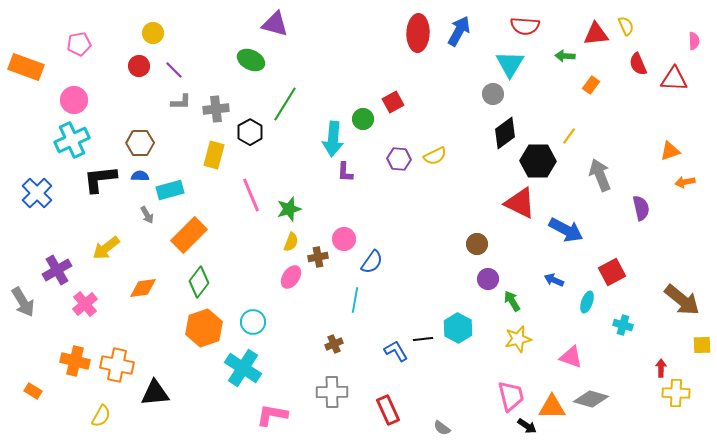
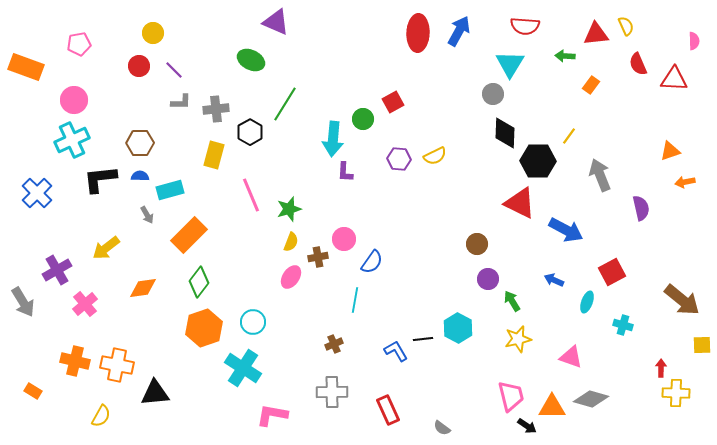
purple triangle at (275, 24): moved 1 px right, 2 px up; rotated 8 degrees clockwise
black diamond at (505, 133): rotated 52 degrees counterclockwise
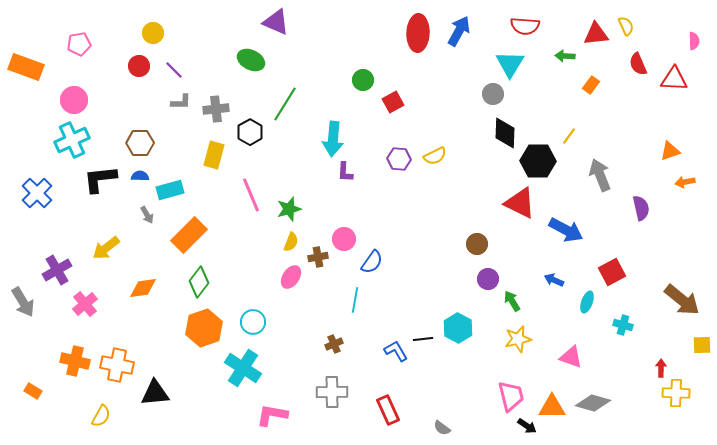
green circle at (363, 119): moved 39 px up
gray diamond at (591, 399): moved 2 px right, 4 px down
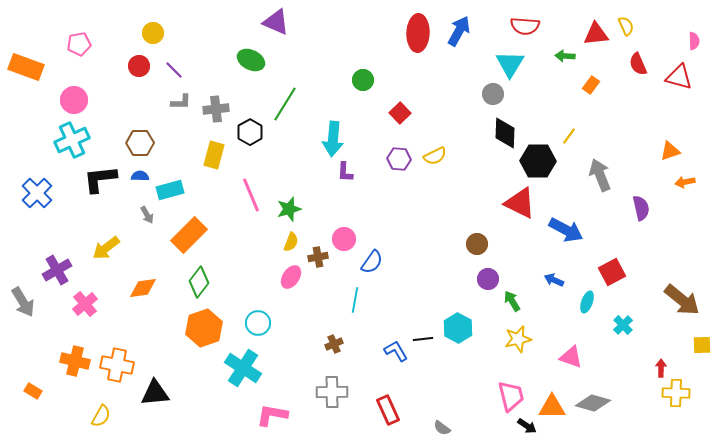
red triangle at (674, 79): moved 5 px right, 2 px up; rotated 12 degrees clockwise
red square at (393, 102): moved 7 px right, 11 px down; rotated 15 degrees counterclockwise
cyan circle at (253, 322): moved 5 px right, 1 px down
cyan cross at (623, 325): rotated 30 degrees clockwise
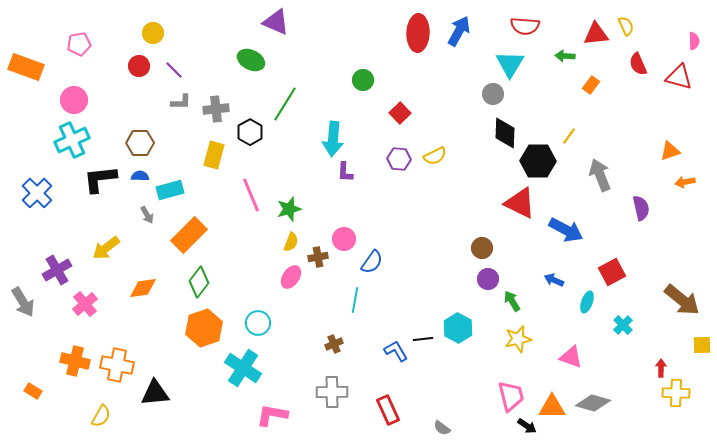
brown circle at (477, 244): moved 5 px right, 4 px down
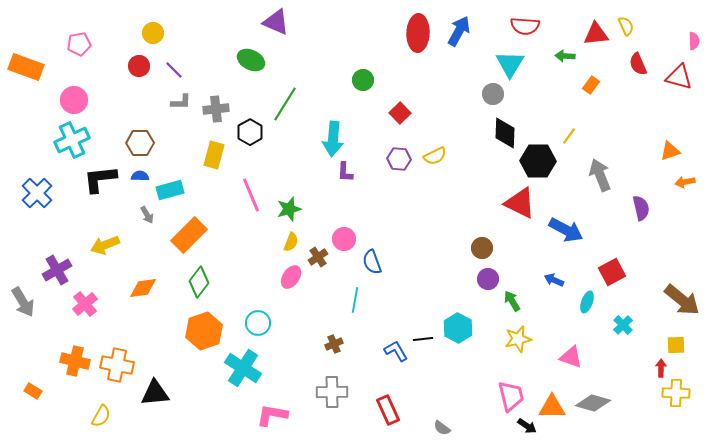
yellow arrow at (106, 248): moved 1 px left, 3 px up; rotated 16 degrees clockwise
brown cross at (318, 257): rotated 24 degrees counterclockwise
blue semicircle at (372, 262): rotated 125 degrees clockwise
orange hexagon at (204, 328): moved 3 px down
yellow square at (702, 345): moved 26 px left
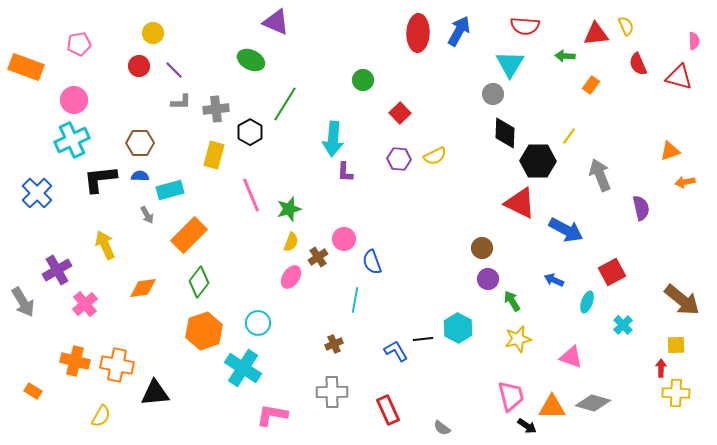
yellow arrow at (105, 245): rotated 88 degrees clockwise
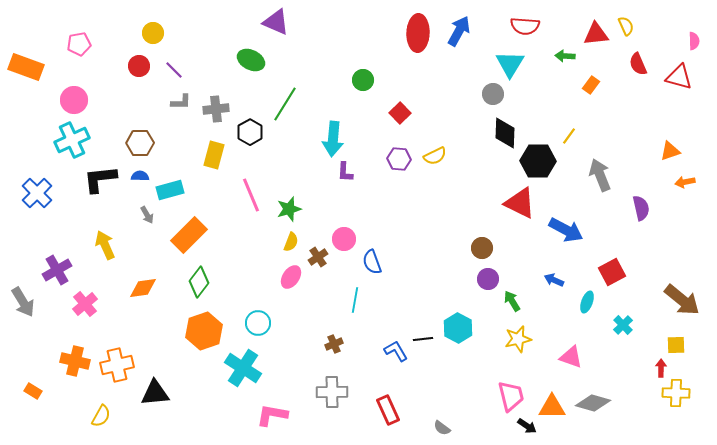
orange cross at (117, 365): rotated 24 degrees counterclockwise
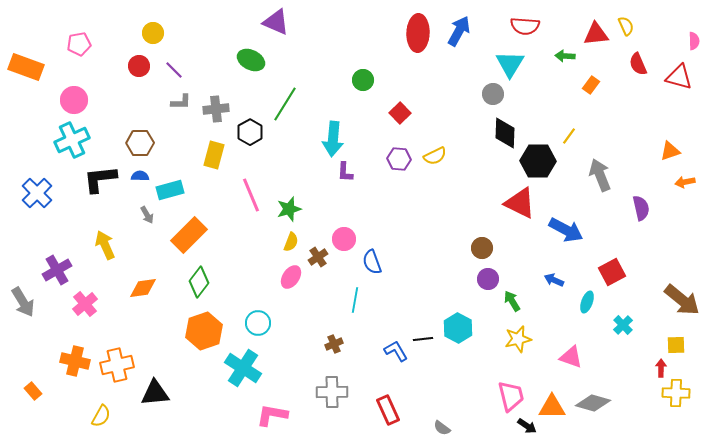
orange rectangle at (33, 391): rotated 18 degrees clockwise
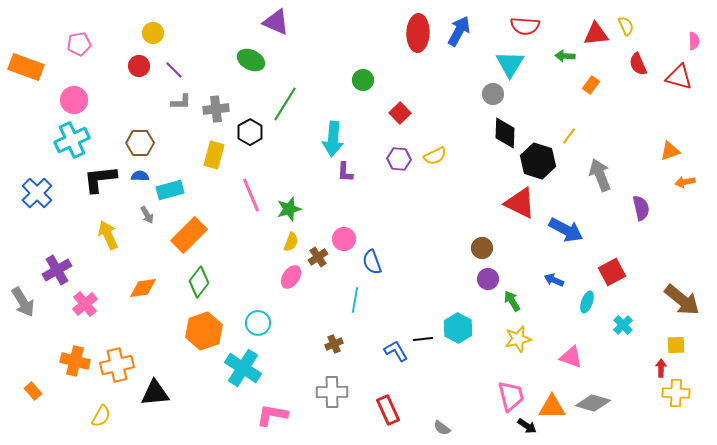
black hexagon at (538, 161): rotated 16 degrees clockwise
yellow arrow at (105, 245): moved 3 px right, 10 px up
